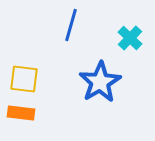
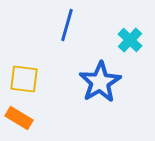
blue line: moved 4 px left
cyan cross: moved 2 px down
orange rectangle: moved 2 px left, 5 px down; rotated 24 degrees clockwise
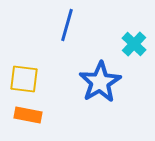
cyan cross: moved 4 px right, 4 px down
orange rectangle: moved 9 px right, 3 px up; rotated 20 degrees counterclockwise
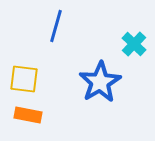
blue line: moved 11 px left, 1 px down
